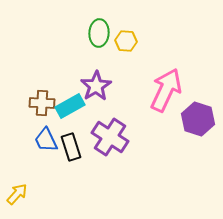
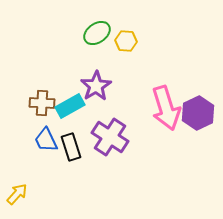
green ellipse: moved 2 px left; rotated 52 degrees clockwise
pink arrow: moved 18 px down; rotated 138 degrees clockwise
purple hexagon: moved 6 px up; rotated 16 degrees clockwise
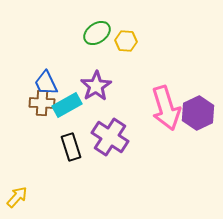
cyan rectangle: moved 3 px left, 1 px up
blue trapezoid: moved 57 px up
yellow arrow: moved 3 px down
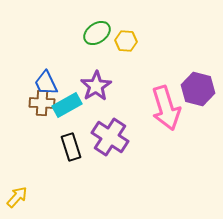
purple hexagon: moved 24 px up; rotated 20 degrees counterclockwise
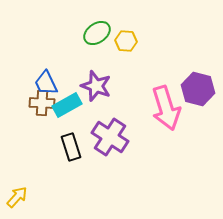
purple star: rotated 20 degrees counterclockwise
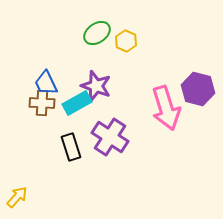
yellow hexagon: rotated 20 degrees clockwise
cyan rectangle: moved 10 px right, 2 px up
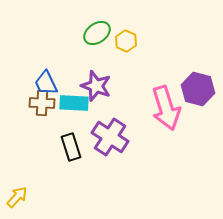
cyan rectangle: moved 3 px left; rotated 32 degrees clockwise
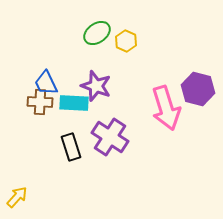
brown cross: moved 2 px left, 1 px up
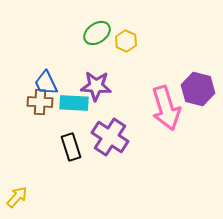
purple star: rotated 16 degrees counterclockwise
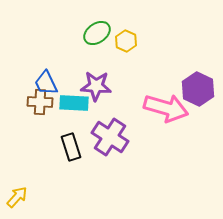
purple hexagon: rotated 12 degrees clockwise
pink arrow: rotated 57 degrees counterclockwise
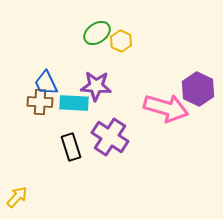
yellow hexagon: moved 5 px left
